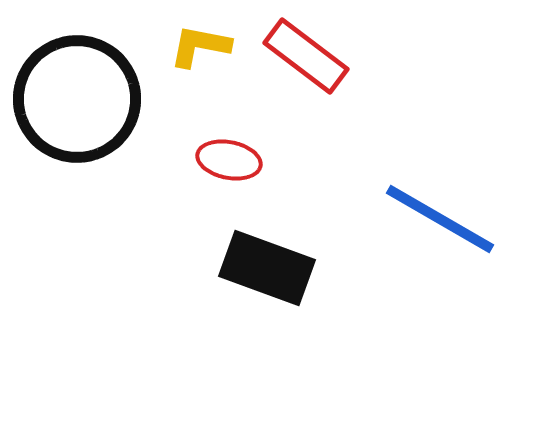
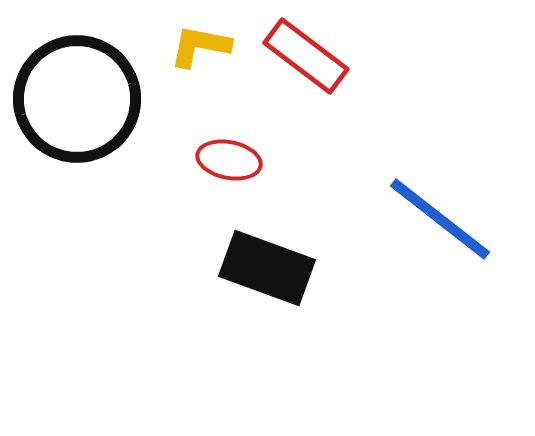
blue line: rotated 8 degrees clockwise
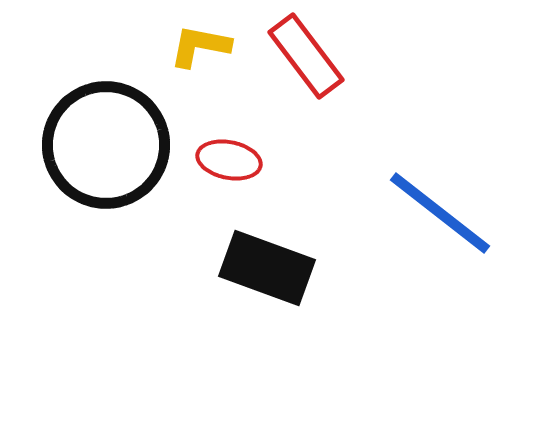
red rectangle: rotated 16 degrees clockwise
black circle: moved 29 px right, 46 px down
blue line: moved 6 px up
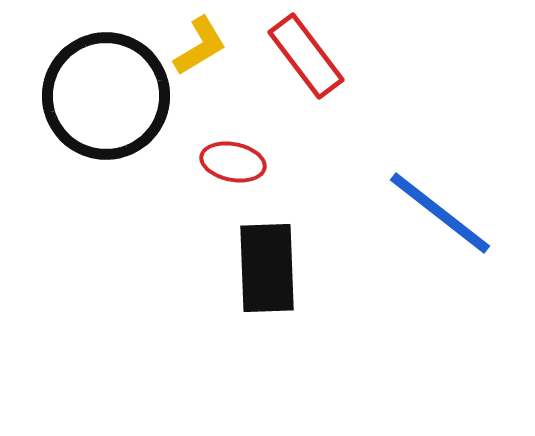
yellow L-shape: rotated 138 degrees clockwise
black circle: moved 49 px up
red ellipse: moved 4 px right, 2 px down
black rectangle: rotated 68 degrees clockwise
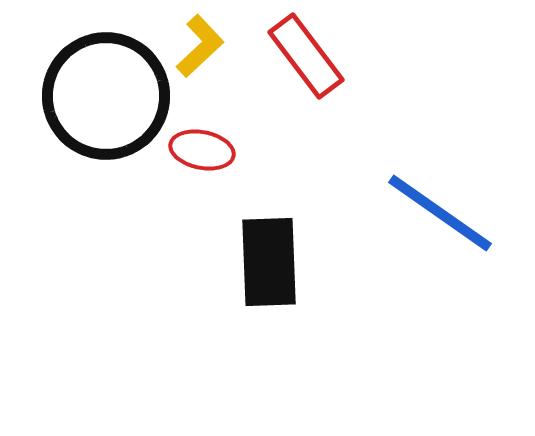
yellow L-shape: rotated 12 degrees counterclockwise
red ellipse: moved 31 px left, 12 px up
blue line: rotated 3 degrees counterclockwise
black rectangle: moved 2 px right, 6 px up
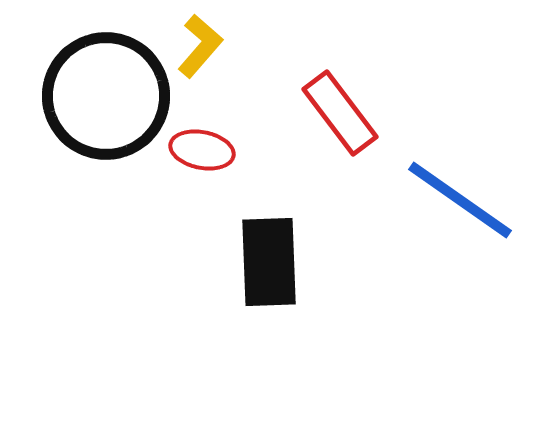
yellow L-shape: rotated 6 degrees counterclockwise
red rectangle: moved 34 px right, 57 px down
blue line: moved 20 px right, 13 px up
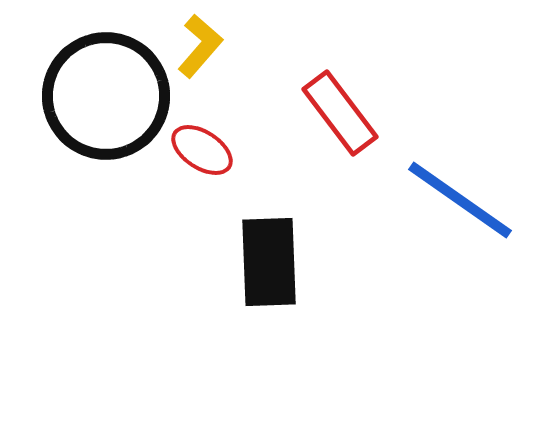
red ellipse: rotated 22 degrees clockwise
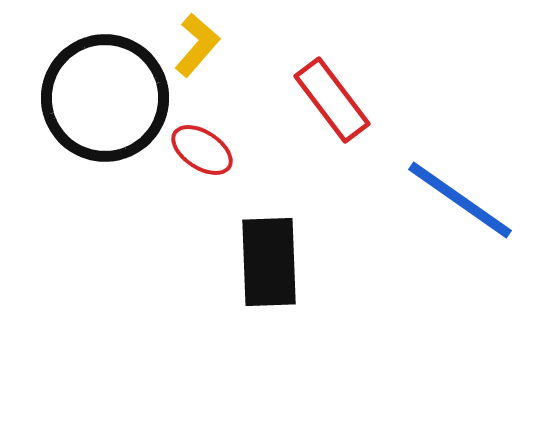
yellow L-shape: moved 3 px left, 1 px up
black circle: moved 1 px left, 2 px down
red rectangle: moved 8 px left, 13 px up
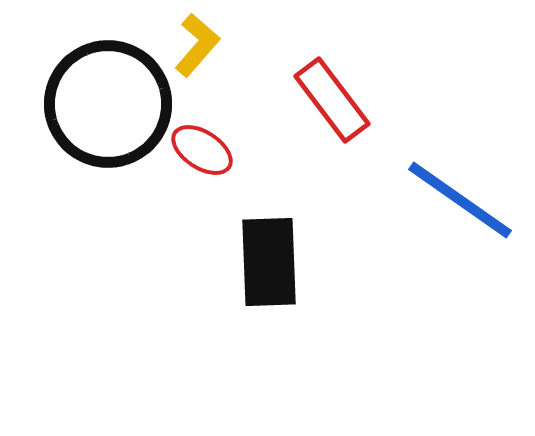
black circle: moved 3 px right, 6 px down
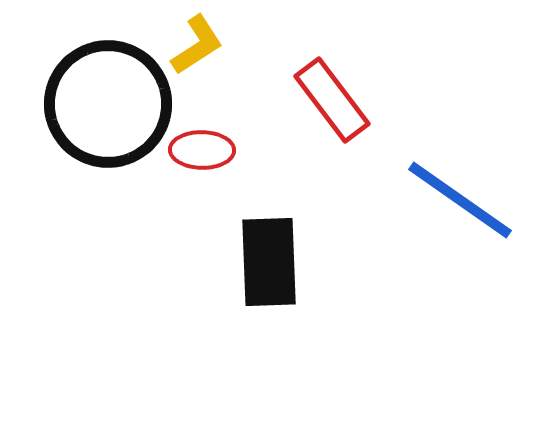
yellow L-shape: rotated 16 degrees clockwise
red ellipse: rotated 32 degrees counterclockwise
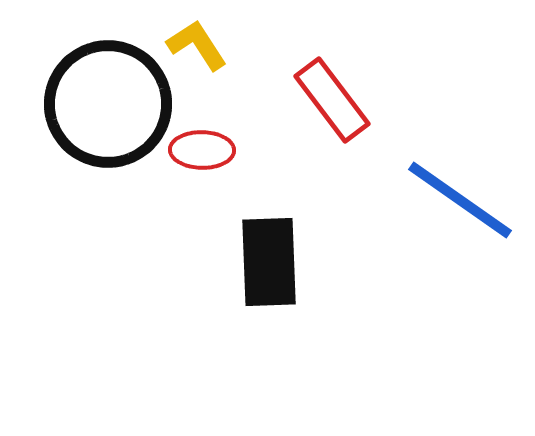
yellow L-shape: rotated 90 degrees counterclockwise
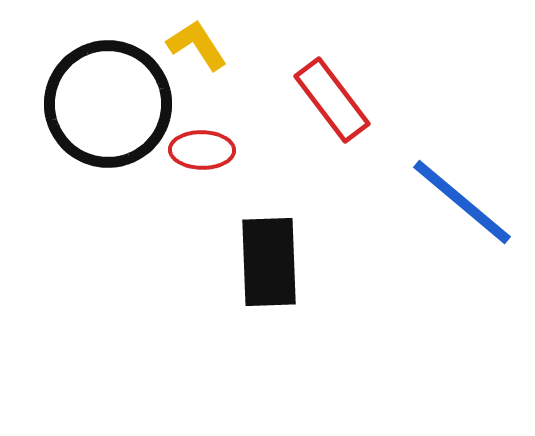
blue line: moved 2 px right, 2 px down; rotated 5 degrees clockwise
